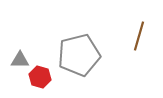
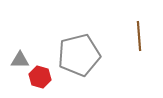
brown line: rotated 20 degrees counterclockwise
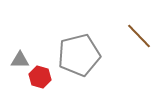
brown line: rotated 40 degrees counterclockwise
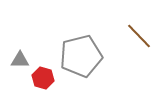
gray pentagon: moved 2 px right, 1 px down
red hexagon: moved 3 px right, 1 px down
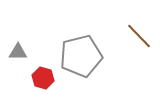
gray triangle: moved 2 px left, 8 px up
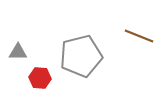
brown line: rotated 24 degrees counterclockwise
red hexagon: moved 3 px left; rotated 10 degrees counterclockwise
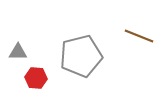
red hexagon: moved 4 px left
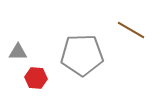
brown line: moved 8 px left, 6 px up; rotated 8 degrees clockwise
gray pentagon: moved 1 px right, 1 px up; rotated 12 degrees clockwise
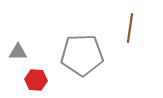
brown line: moved 1 px left, 2 px up; rotated 68 degrees clockwise
red hexagon: moved 2 px down
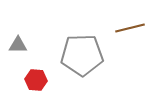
brown line: rotated 68 degrees clockwise
gray triangle: moved 7 px up
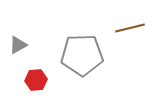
gray triangle: rotated 30 degrees counterclockwise
red hexagon: rotated 10 degrees counterclockwise
